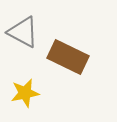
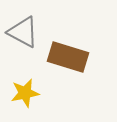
brown rectangle: rotated 9 degrees counterclockwise
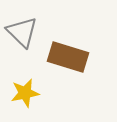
gray triangle: moved 1 px left; rotated 16 degrees clockwise
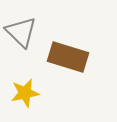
gray triangle: moved 1 px left
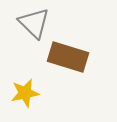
gray triangle: moved 13 px right, 9 px up
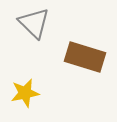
brown rectangle: moved 17 px right
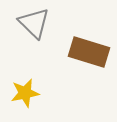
brown rectangle: moved 4 px right, 5 px up
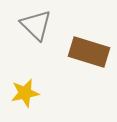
gray triangle: moved 2 px right, 2 px down
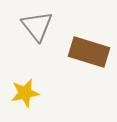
gray triangle: moved 1 px right, 1 px down; rotated 8 degrees clockwise
